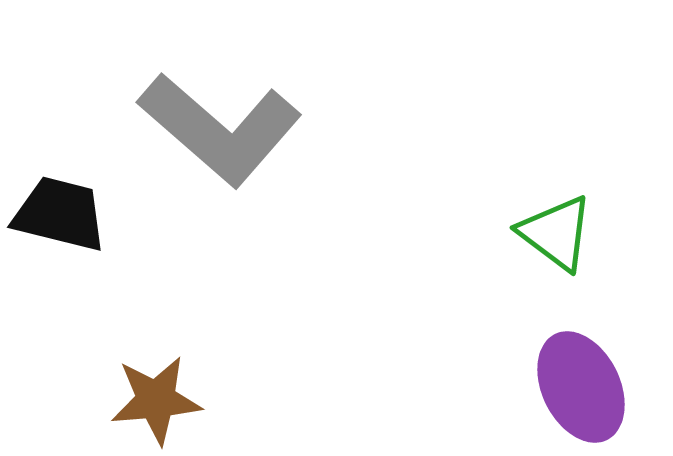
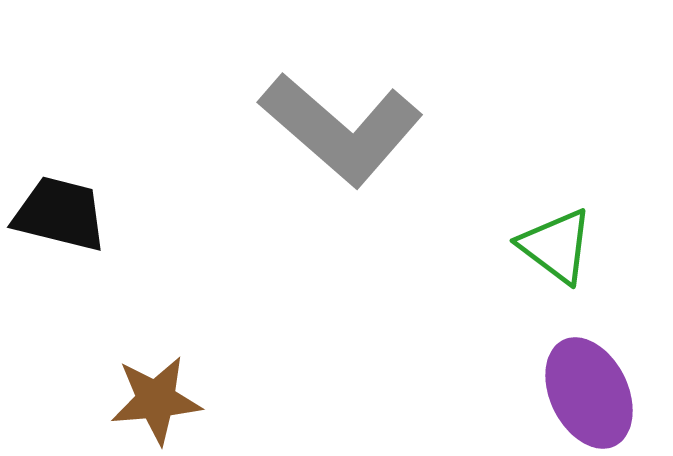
gray L-shape: moved 121 px right
green triangle: moved 13 px down
purple ellipse: moved 8 px right, 6 px down
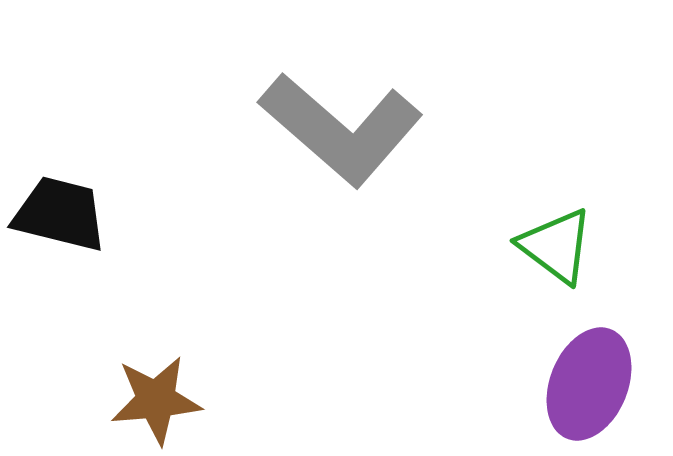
purple ellipse: moved 9 px up; rotated 48 degrees clockwise
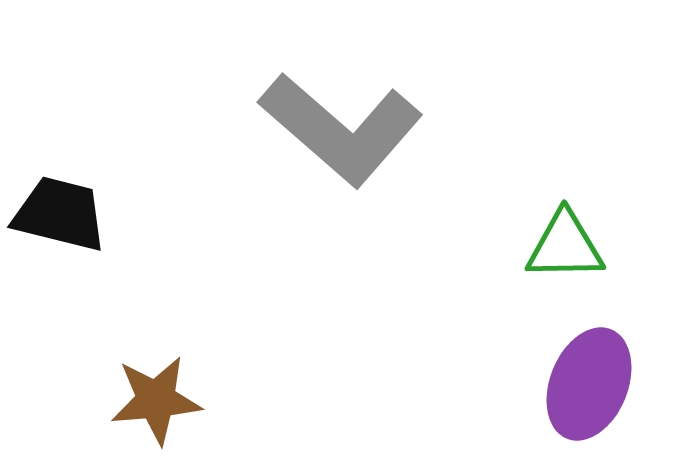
green triangle: moved 9 px right; rotated 38 degrees counterclockwise
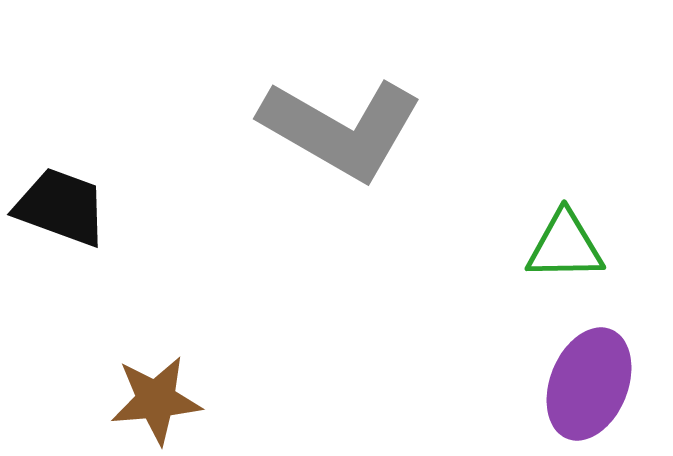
gray L-shape: rotated 11 degrees counterclockwise
black trapezoid: moved 1 px right, 7 px up; rotated 6 degrees clockwise
